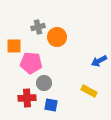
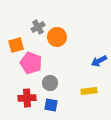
gray cross: rotated 16 degrees counterclockwise
orange square: moved 2 px right, 1 px up; rotated 14 degrees counterclockwise
pink pentagon: rotated 15 degrees clockwise
gray circle: moved 6 px right
yellow rectangle: rotated 35 degrees counterclockwise
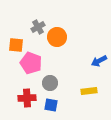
orange square: rotated 21 degrees clockwise
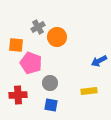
red cross: moved 9 px left, 3 px up
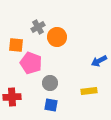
red cross: moved 6 px left, 2 px down
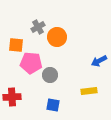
pink pentagon: rotated 15 degrees counterclockwise
gray circle: moved 8 px up
blue square: moved 2 px right
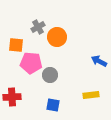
blue arrow: rotated 56 degrees clockwise
yellow rectangle: moved 2 px right, 4 px down
